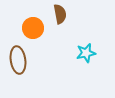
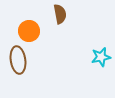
orange circle: moved 4 px left, 3 px down
cyan star: moved 15 px right, 4 px down
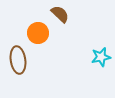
brown semicircle: rotated 36 degrees counterclockwise
orange circle: moved 9 px right, 2 px down
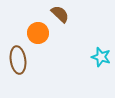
cyan star: rotated 30 degrees clockwise
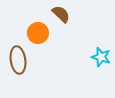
brown semicircle: moved 1 px right
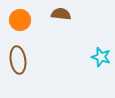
brown semicircle: rotated 36 degrees counterclockwise
orange circle: moved 18 px left, 13 px up
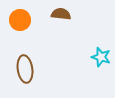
brown ellipse: moved 7 px right, 9 px down
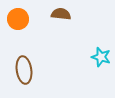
orange circle: moved 2 px left, 1 px up
brown ellipse: moved 1 px left, 1 px down
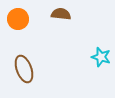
brown ellipse: moved 1 px up; rotated 12 degrees counterclockwise
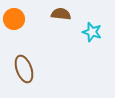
orange circle: moved 4 px left
cyan star: moved 9 px left, 25 px up
